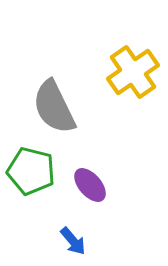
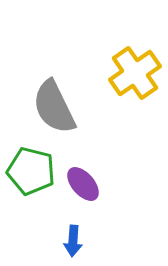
yellow cross: moved 2 px right, 1 px down
purple ellipse: moved 7 px left, 1 px up
blue arrow: rotated 44 degrees clockwise
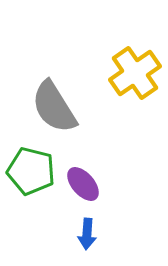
gray semicircle: rotated 6 degrees counterclockwise
blue arrow: moved 14 px right, 7 px up
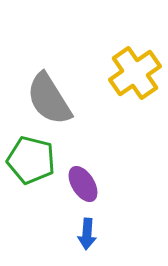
gray semicircle: moved 5 px left, 8 px up
green pentagon: moved 11 px up
purple ellipse: rotated 9 degrees clockwise
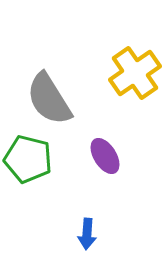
green pentagon: moved 3 px left, 1 px up
purple ellipse: moved 22 px right, 28 px up
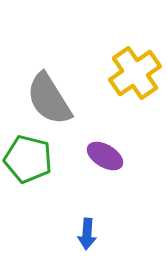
purple ellipse: rotated 27 degrees counterclockwise
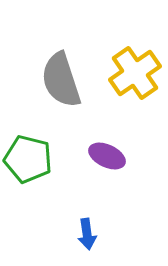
gray semicircle: moved 12 px right, 19 px up; rotated 14 degrees clockwise
purple ellipse: moved 2 px right; rotated 6 degrees counterclockwise
blue arrow: rotated 12 degrees counterclockwise
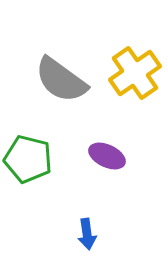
gray semicircle: rotated 36 degrees counterclockwise
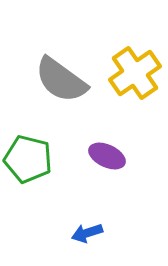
blue arrow: moved 1 px up; rotated 80 degrees clockwise
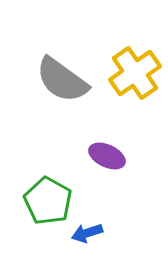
gray semicircle: moved 1 px right
green pentagon: moved 20 px right, 42 px down; rotated 15 degrees clockwise
